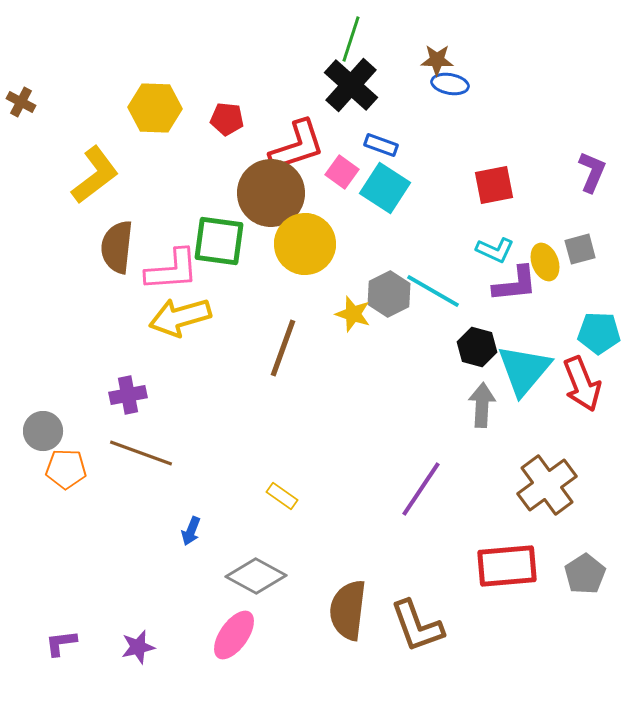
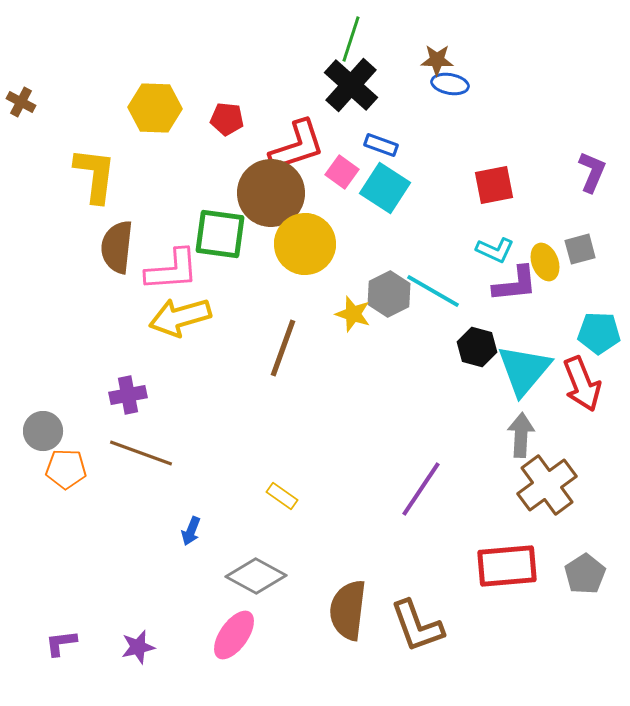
yellow L-shape at (95, 175): rotated 46 degrees counterclockwise
green square at (219, 241): moved 1 px right, 7 px up
gray arrow at (482, 405): moved 39 px right, 30 px down
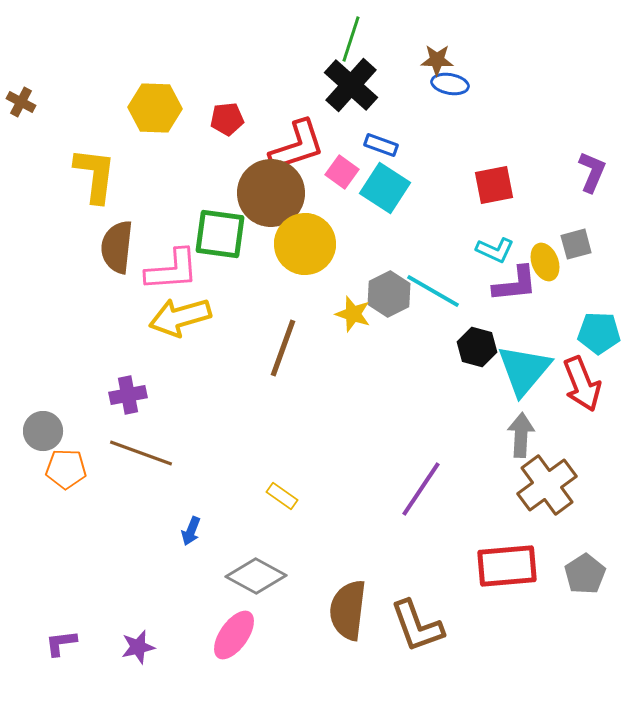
red pentagon at (227, 119): rotated 12 degrees counterclockwise
gray square at (580, 249): moved 4 px left, 5 px up
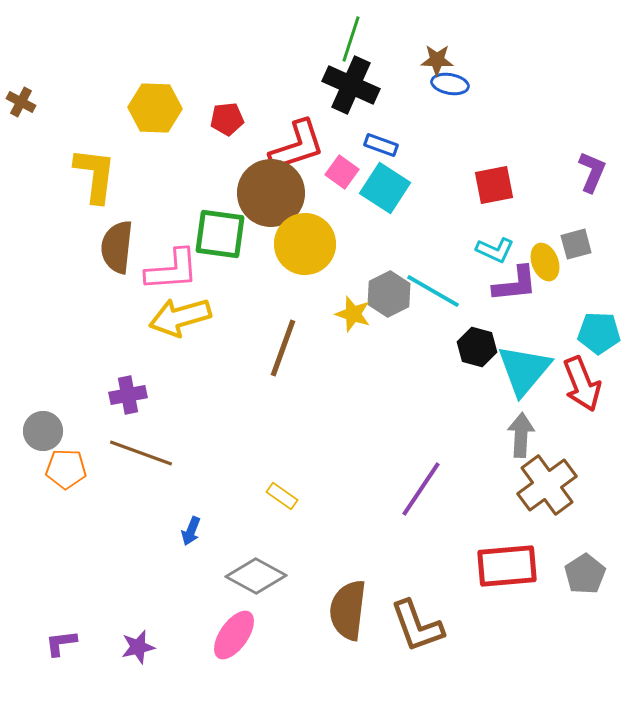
black cross at (351, 85): rotated 18 degrees counterclockwise
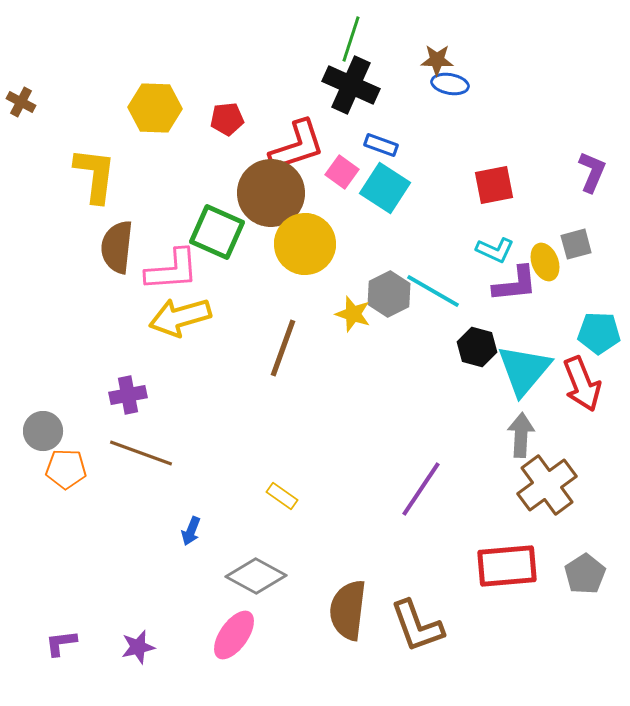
green square at (220, 234): moved 3 px left, 2 px up; rotated 16 degrees clockwise
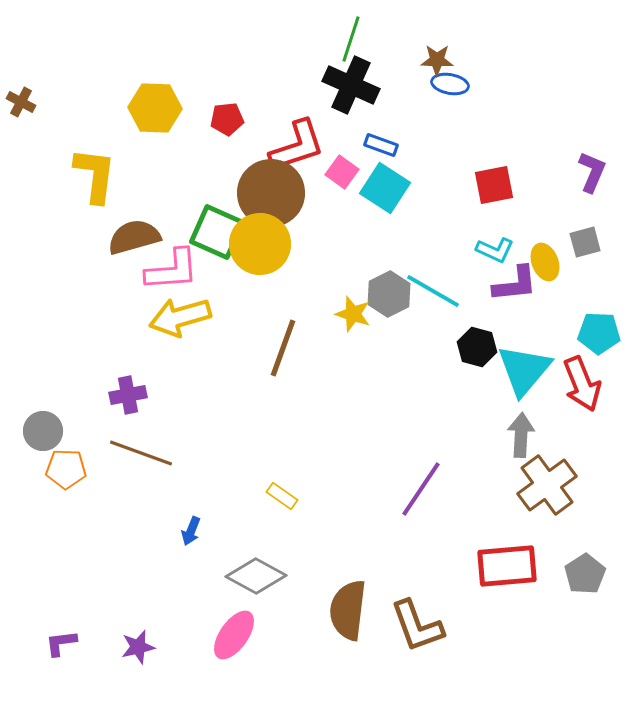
yellow circle at (305, 244): moved 45 px left
gray square at (576, 244): moved 9 px right, 2 px up
brown semicircle at (117, 247): moved 17 px right, 10 px up; rotated 68 degrees clockwise
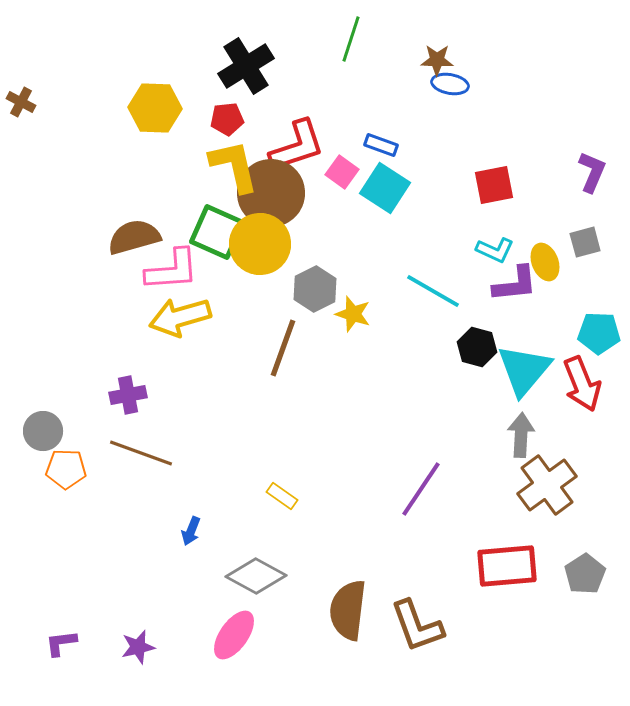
black cross at (351, 85): moved 105 px left, 19 px up; rotated 34 degrees clockwise
yellow L-shape at (95, 175): moved 139 px right, 9 px up; rotated 20 degrees counterclockwise
gray hexagon at (389, 294): moved 74 px left, 5 px up
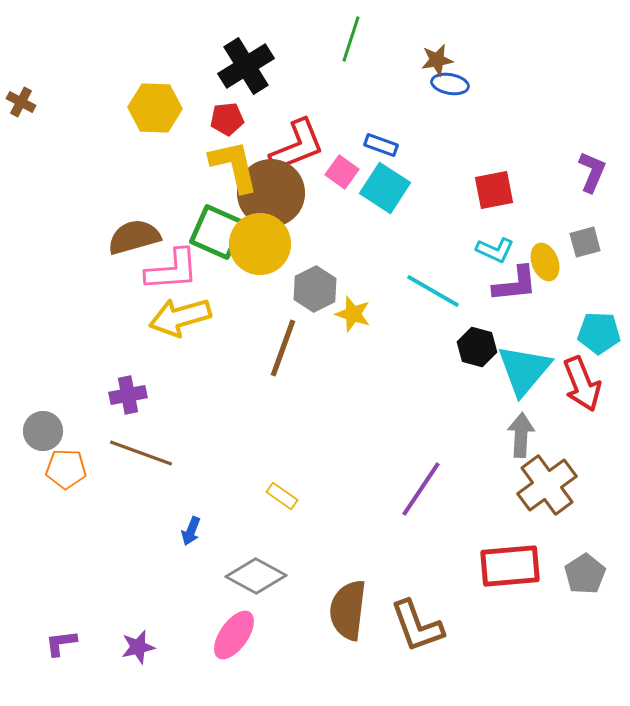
brown star at (437, 60): rotated 12 degrees counterclockwise
red L-shape at (297, 146): rotated 4 degrees counterclockwise
red square at (494, 185): moved 5 px down
red rectangle at (507, 566): moved 3 px right
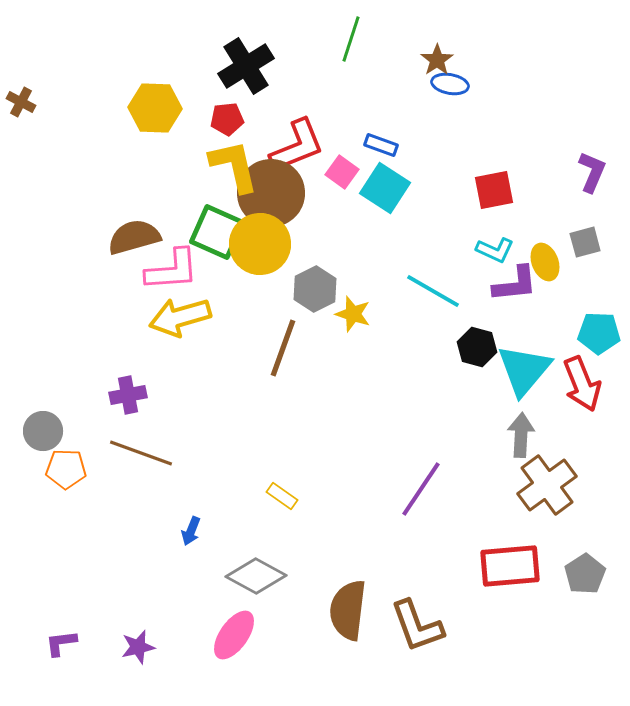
brown star at (437, 60): rotated 24 degrees counterclockwise
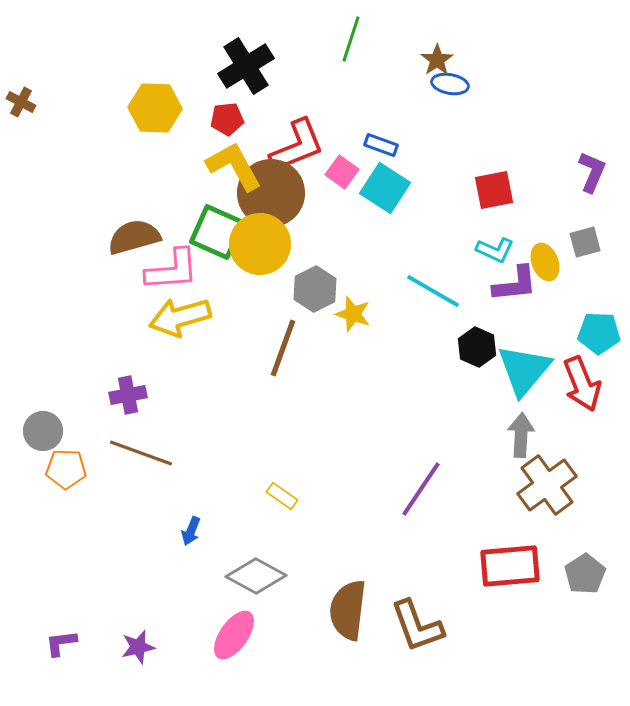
yellow L-shape at (234, 166): rotated 16 degrees counterclockwise
black hexagon at (477, 347): rotated 9 degrees clockwise
